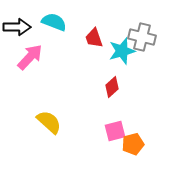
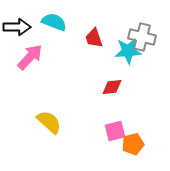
cyan star: moved 6 px right; rotated 12 degrees clockwise
red diamond: rotated 35 degrees clockwise
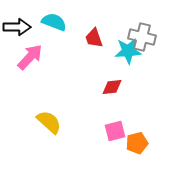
orange pentagon: moved 4 px right, 1 px up
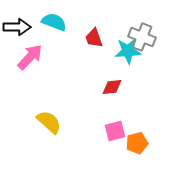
gray cross: rotated 8 degrees clockwise
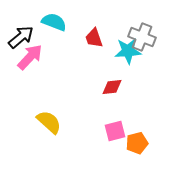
black arrow: moved 4 px right, 10 px down; rotated 40 degrees counterclockwise
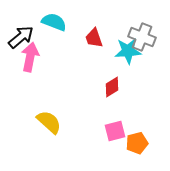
pink arrow: rotated 32 degrees counterclockwise
red diamond: rotated 25 degrees counterclockwise
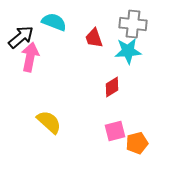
gray cross: moved 9 px left, 13 px up; rotated 16 degrees counterclockwise
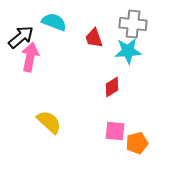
pink square: rotated 20 degrees clockwise
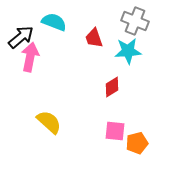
gray cross: moved 2 px right, 3 px up; rotated 16 degrees clockwise
